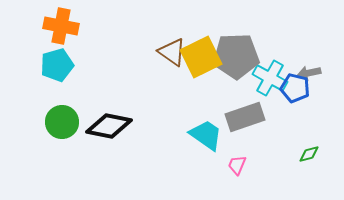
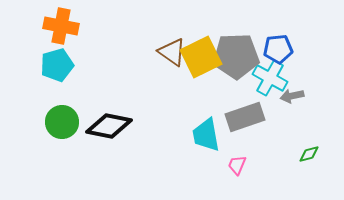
gray arrow: moved 17 px left, 23 px down
blue pentagon: moved 17 px left, 39 px up; rotated 20 degrees counterclockwise
cyan trapezoid: rotated 135 degrees counterclockwise
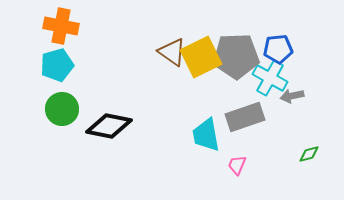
green circle: moved 13 px up
